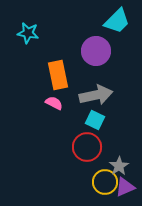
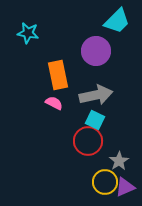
red circle: moved 1 px right, 6 px up
gray star: moved 5 px up
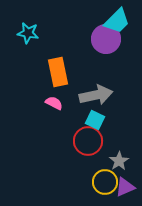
purple circle: moved 10 px right, 12 px up
orange rectangle: moved 3 px up
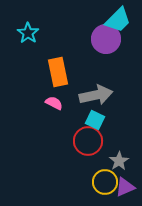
cyan trapezoid: moved 1 px right, 1 px up
cyan star: rotated 25 degrees clockwise
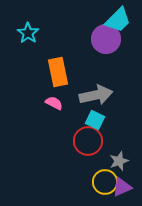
gray star: rotated 12 degrees clockwise
purple triangle: moved 3 px left
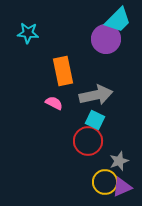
cyan star: rotated 30 degrees counterclockwise
orange rectangle: moved 5 px right, 1 px up
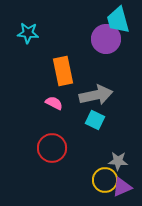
cyan trapezoid: rotated 120 degrees clockwise
red circle: moved 36 px left, 7 px down
gray star: moved 1 px left; rotated 24 degrees clockwise
yellow circle: moved 2 px up
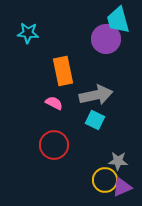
red circle: moved 2 px right, 3 px up
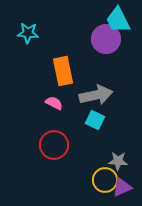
cyan trapezoid: rotated 12 degrees counterclockwise
